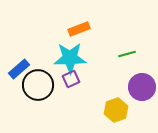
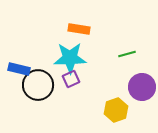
orange rectangle: rotated 30 degrees clockwise
blue rectangle: rotated 55 degrees clockwise
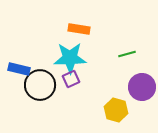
black circle: moved 2 px right
yellow hexagon: rotated 25 degrees counterclockwise
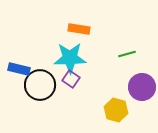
purple square: rotated 30 degrees counterclockwise
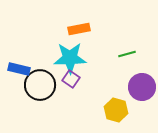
orange rectangle: rotated 20 degrees counterclockwise
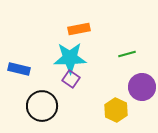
black circle: moved 2 px right, 21 px down
yellow hexagon: rotated 10 degrees clockwise
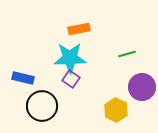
blue rectangle: moved 4 px right, 9 px down
